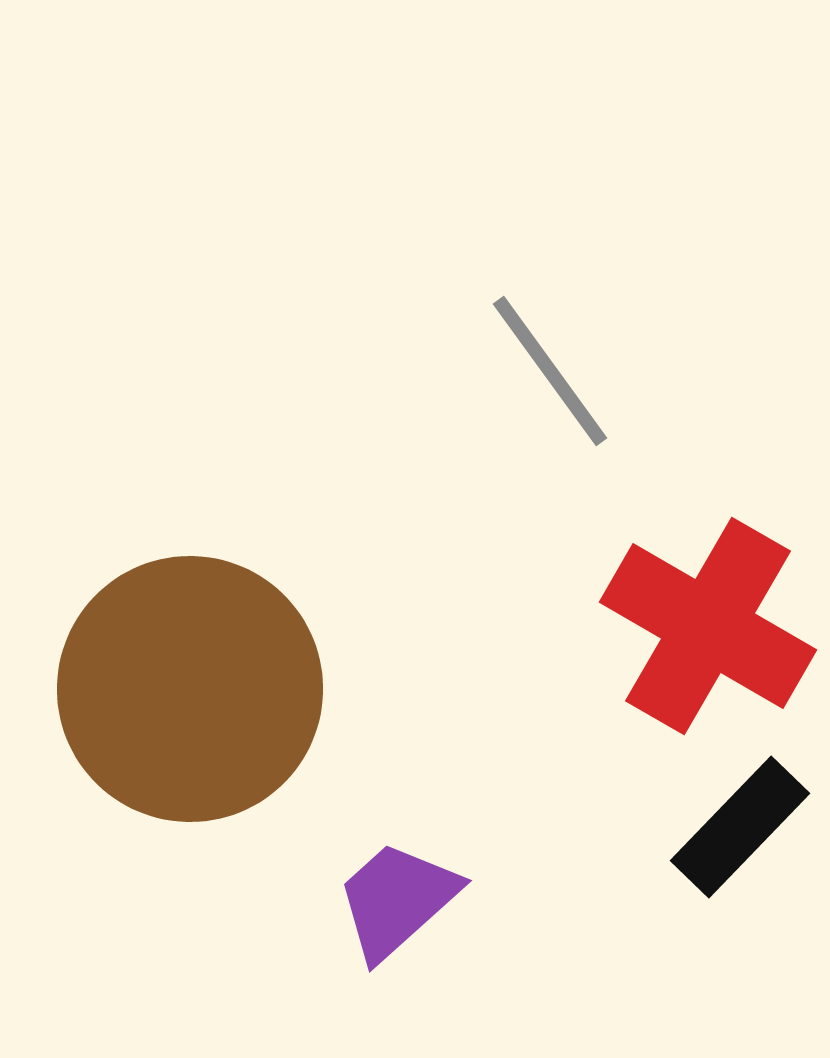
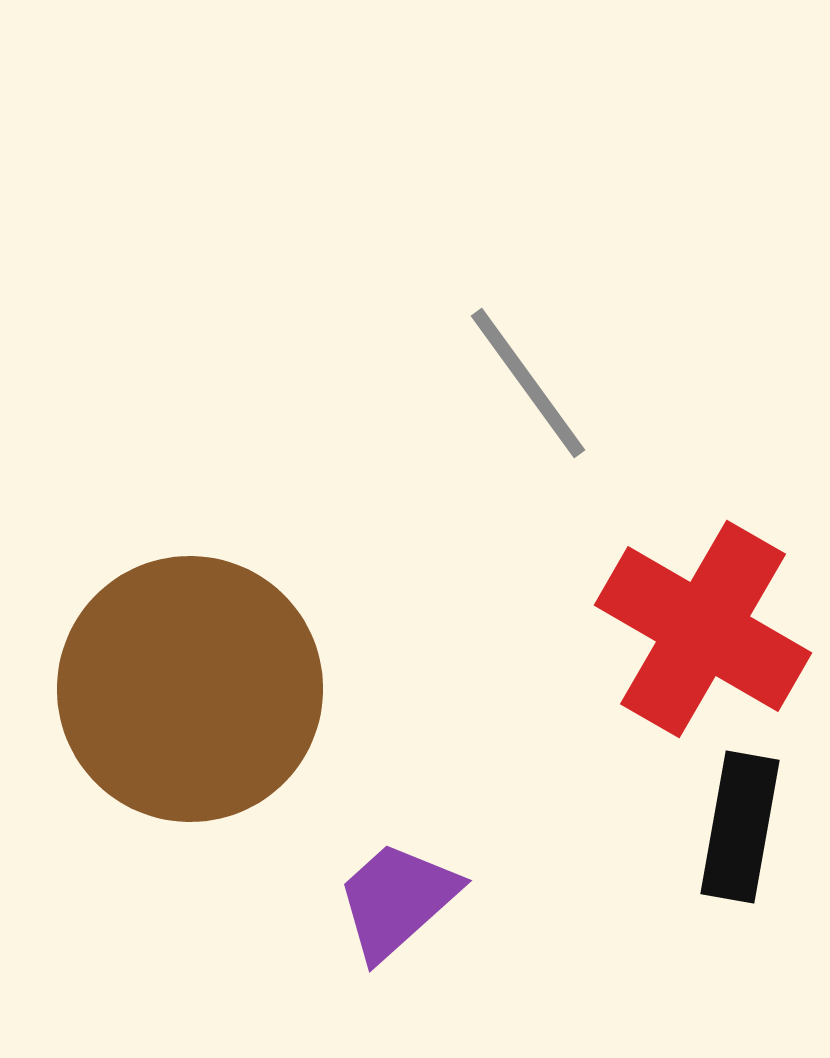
gray line: moved 22 px left, 12 px down
red cross: moved 5 px left, 3 px down
black rectangle: rotated 34 degrees counterclockwise
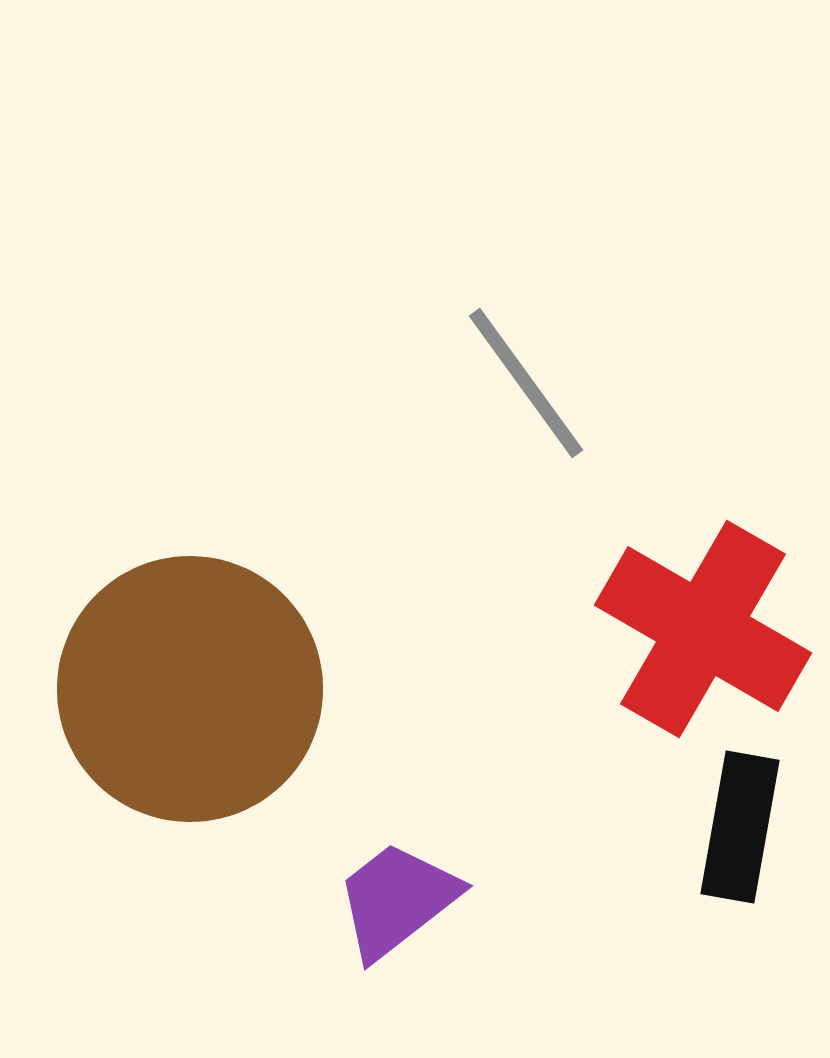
gray line: moved 2 px left
purple trapezoid: rotated 4 degrees clockwise
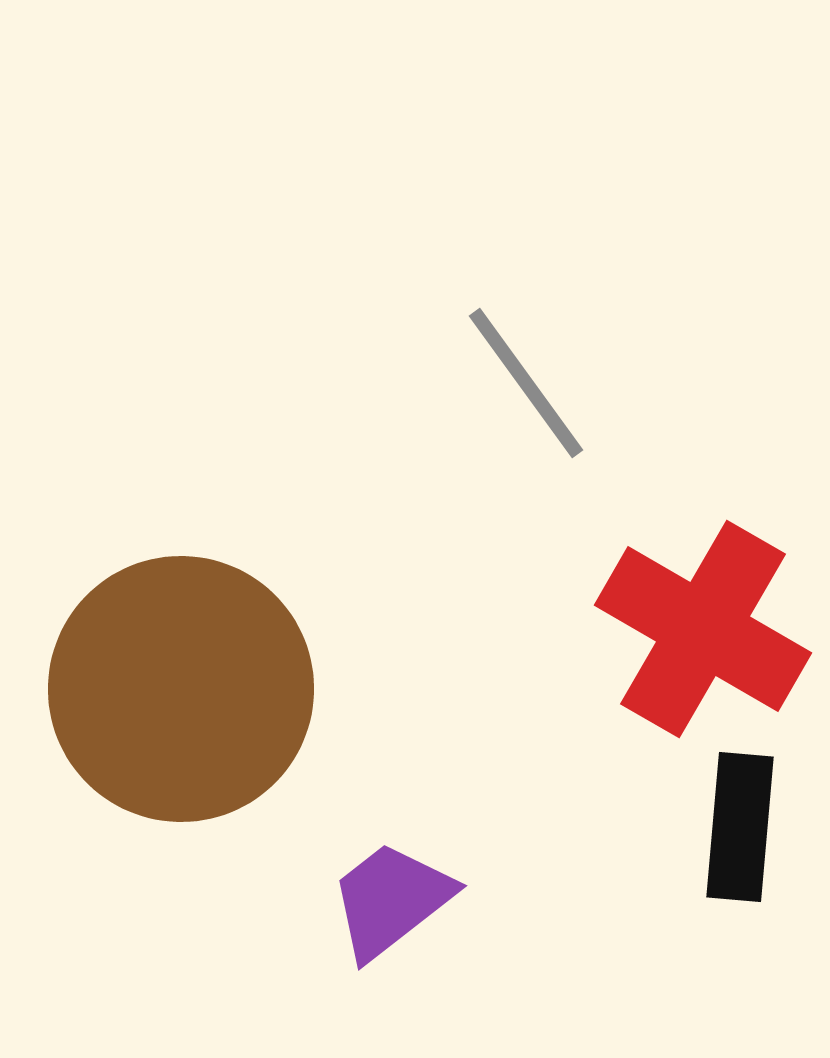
brown circle: moved 9 px left
black rectangle: rotated 5 degrees counterclockwise
purple trapezoid: moved 6 px left
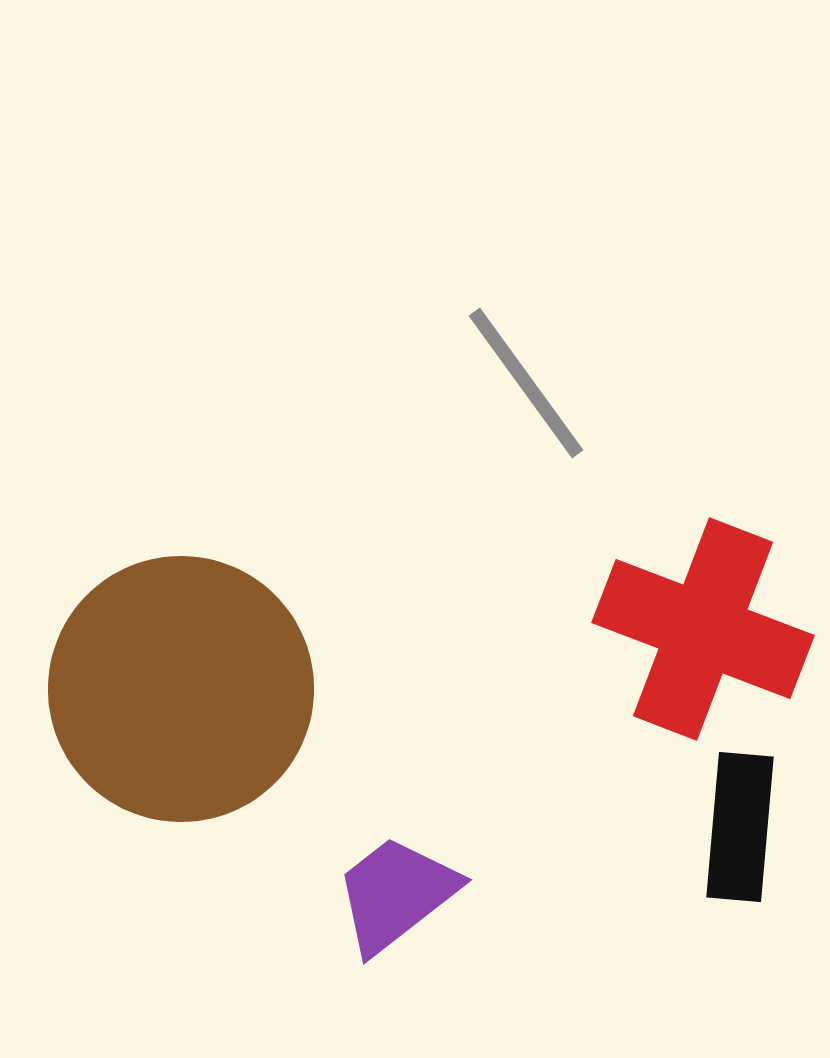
red cross: rotated 9 degrees counterclockwise
purple trapezoid: moved 5 px right, 6 px up
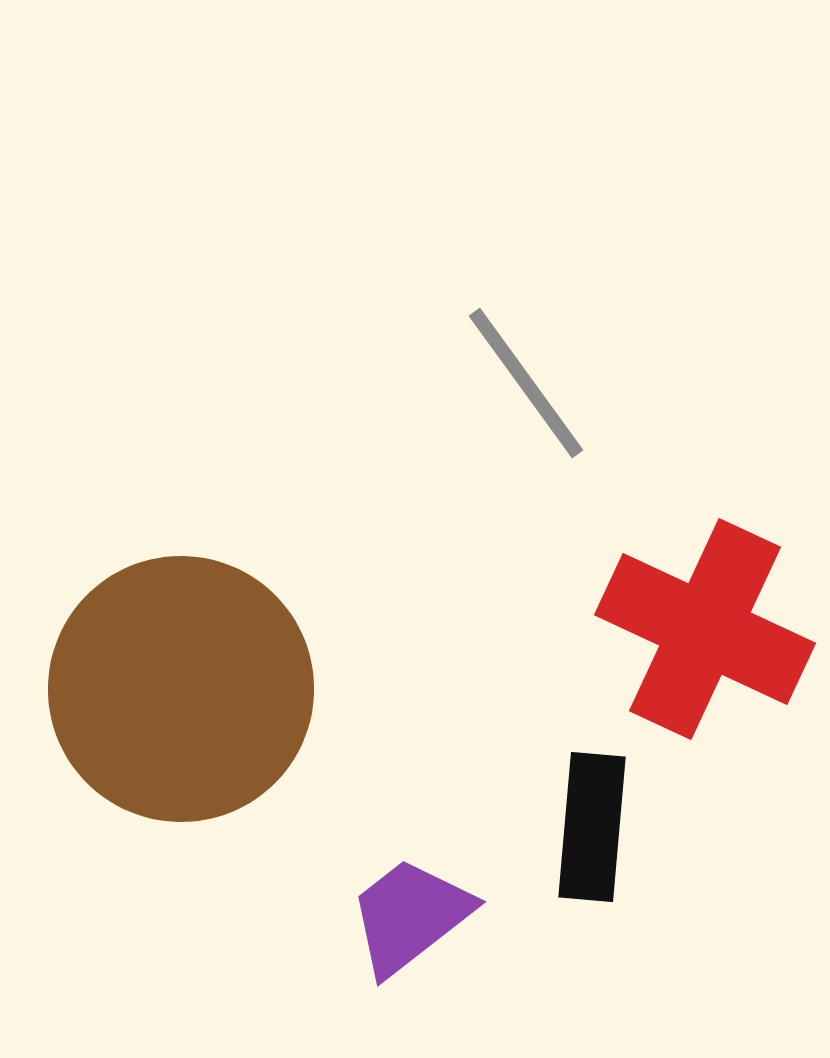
red cross: moved 2 px right; rotated 4 degrees clockwise
black rectangle: moved 148 px left
purple trapezoid: moved 14 px right, 22 px down
